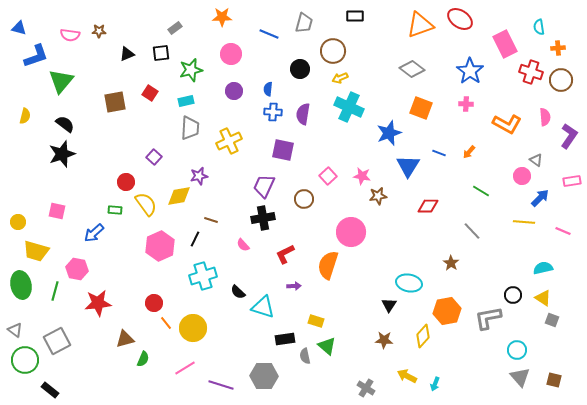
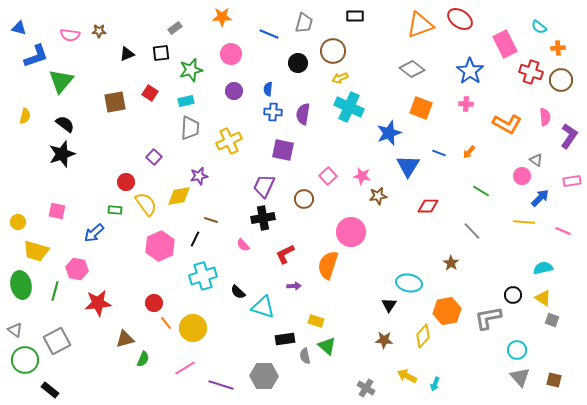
cyan semicircle at (539, 27): rotated 42 degrees counterclockwise
black circle at (300, 69): moved 2 px left, 6 px up
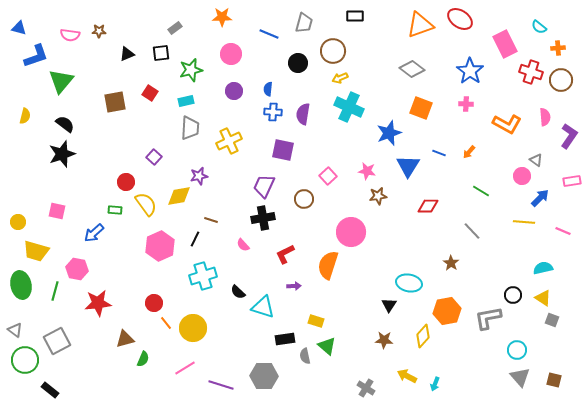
pink star at (362, 176): moved 5 px right, 5 px up
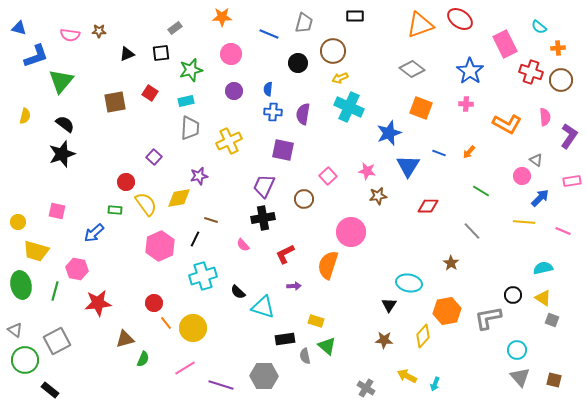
yellow diamond at (179, 196): moved 2 px down
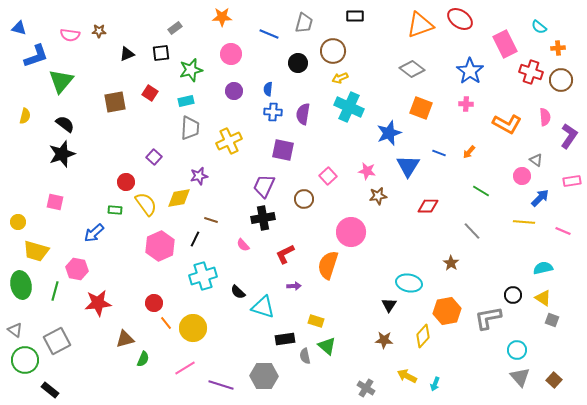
pink square at (57, 211): moved 2 px left, 9 px up
brown square at (554, 380): rotated 28 degrees clockwise
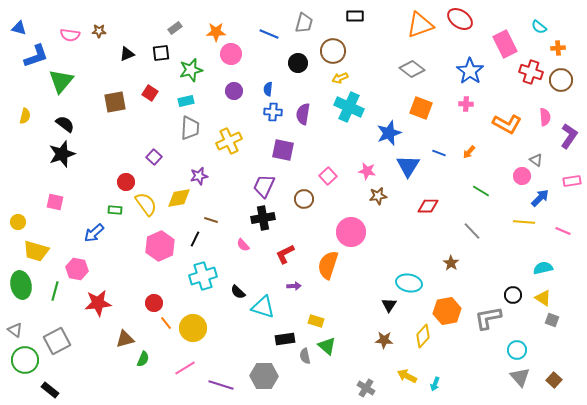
orange star at (222, 17): moved 6 px left, 15 px down
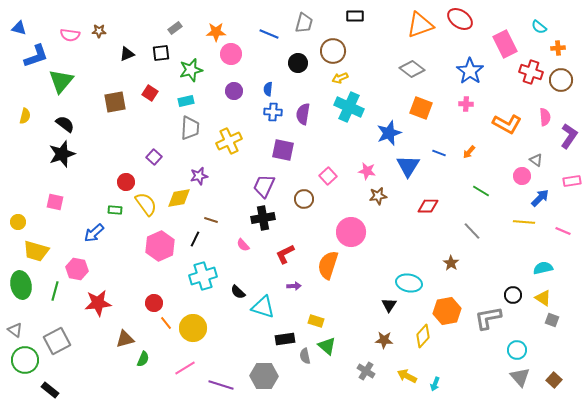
gray cross at (366, 388): moved 17 px up
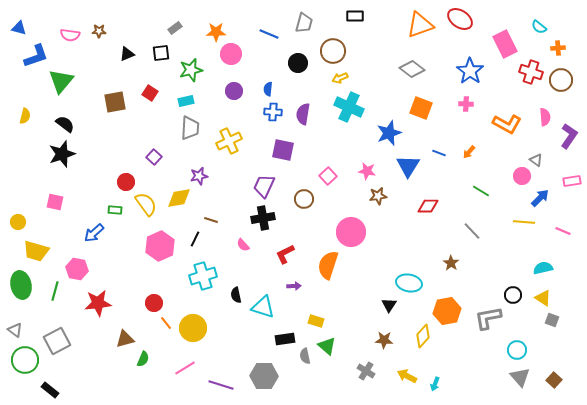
black semicircle at (238, 292): moved 2 px left, 3 px down; rotated 35 degrees clockwise
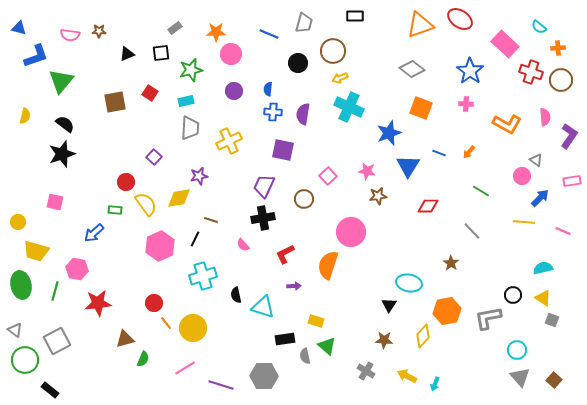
pink rectangle at (505, 44): rotated 20 degrees counterclockwise
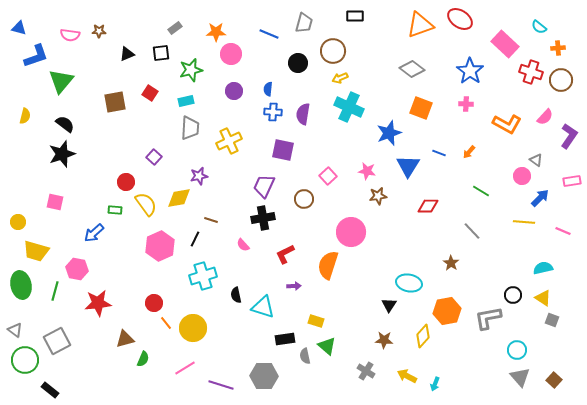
pink semicircle at (545, 117): rotated 48 degrees clockwise
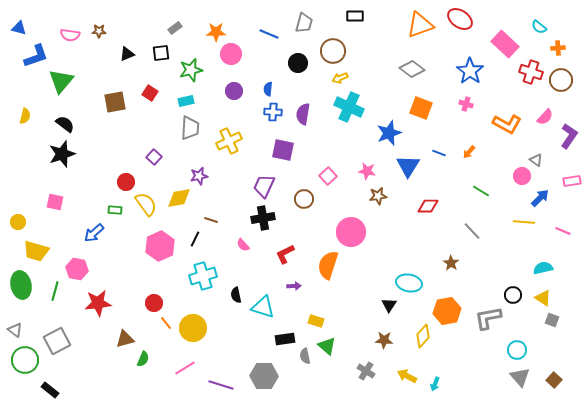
pink cross at (466, 104): rotated 16 degrees clockwise
